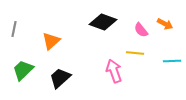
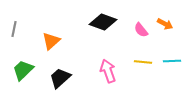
yellow line: moved 8 px right, 9 px down
pink arrow: moved 6 px left
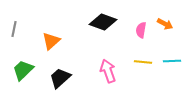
pink semicircle: rotated 49 degrees clockwise
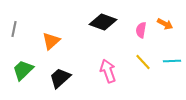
yellow line: rotated 42 degrees clockwise
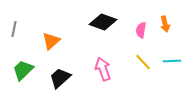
orange arrow: rotated 49 degrees clockwise
pink arrow: moved 5 px left, 2 px up
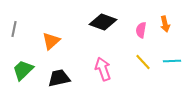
black trapezoid: moved 1 px left; rotated 30 degrees clockwise
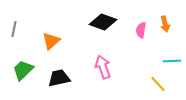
yellow line: moved 15 px right, 22 px down
pink arrow: moved 2 px up
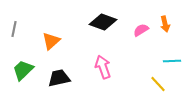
pink semicircle: rotated 49 degrees clockwise
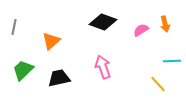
gray line: moved 2 px up
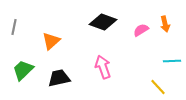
yellow line: moved 3 px down
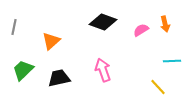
pink arrow: moved 3 px down
